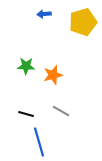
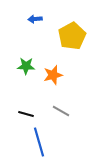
blue arrow: moved 9 px left, 5 px down
yellow pentagon: moved 11 px left, 14 px down; rotated 12 degrees counterclockwise
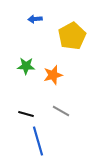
blue line: moved 1 px left, 1 px up
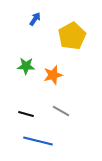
blue arrow: rotated 128 degrees clockwise
blue line: rotated 60 degrees counterclockwise
